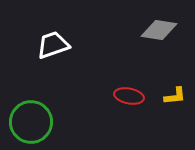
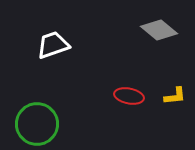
gray diamond: rotated 30 degrees clockwise
green circle: moved 6 px right, 2 px down
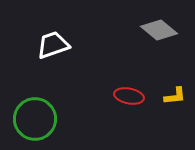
green circle: moved 2 px left, 5 px up
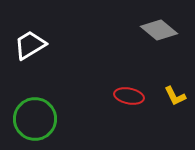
white trapezoid: moved 23 px left; rotated 12 degrees counterclockwise
yellow L-shape: rotated 70 degrees clockwise
